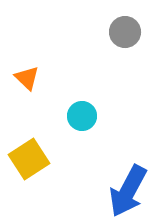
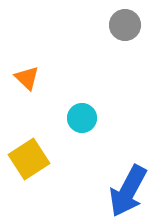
gray circle: moved 7 px up
cyan circle: moved 2 px down
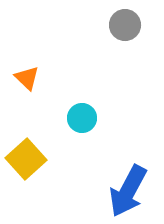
yellow square: moved 3 px left; rotated 9 degrees counterclockwise
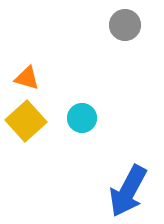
orange triangle: rotated 28 degrees counterclockwise
yellow square: moved 38 px up
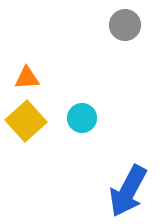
orange triangle: rotated 20 degrees counterclockwise
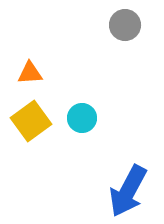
orange triangle: moved 3 px right, 5 px up
yellow square: moved 5 px right; rotated 6 degrees clockwise
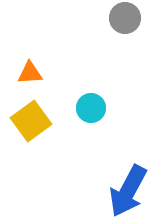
gray circle: moved 7 px up
cyan circle: moved 9 px right, 10 px up
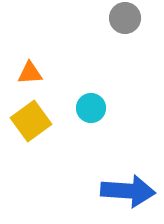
blue arrow: rotated 114 degrees counterclockwise
